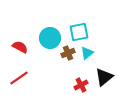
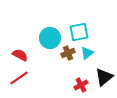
red semicircle: moved 8 px down
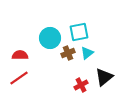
red semicircle: rotated 28 degrees counterclockwise
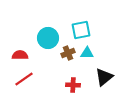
cyan square: moved 2 px right, 2 px up
cyan circle: moved 2 px left
cyan triangle: rotated 40 degrees clockwise
red line: moved 5 px right, 1 px down
red cross: moved 8 px left; rotated 32 degrees clockwise
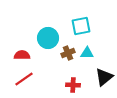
cyan square: moved 4 px up
red semicircle: moved 2 px right
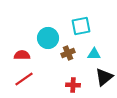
cyan triangle: moved 7 px right, 1 px down
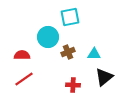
cyan square: moved 11 px left, 9 px up
cyan circle: moved 1 px up
brown cross: moved 1 px up
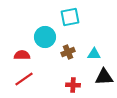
cyan circle: moved 3 px left
black triangle: rotated 36 degrees clockwise
